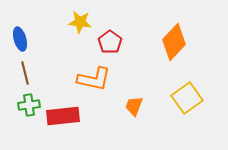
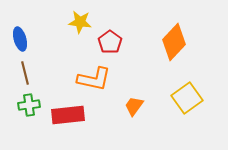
orange trapezoid: rotated 15 degrees clockwise
red rectangle: moved 5 px right, 1 px up
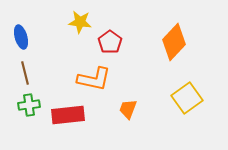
blue ellipse: moved 1 px right, 2 px up
orange trapezoid: moved 6 px left, 3 px down; rotated 15 degrees counterclockwise
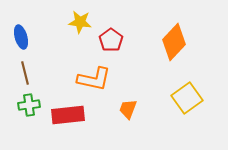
red pentagon: moved 1 px right, 2 px up
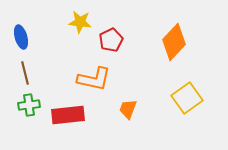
red pentagon: rotated 10 degrees clockwise
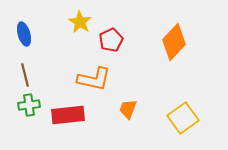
yellow star: rotated 25 degrees clockwise
blue ellipse: moved 3 px right, 3 px up
brown line: moved 2 px down
yellow square: moved 4 px left, 20 px down
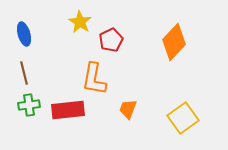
brown line: moved 1 px left, 2 px up
orange L-shape: rotated 88 degrees clockwise
red rectangle: moved 5 px up
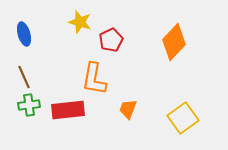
yellow star: rotated 15 degrees counterclockwise
brown line: moved 4 px down; rotated 10 degrees counterclockwise
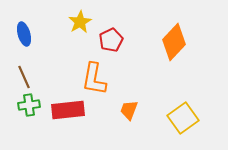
yellow star: rotated 25 degrees clockwise
orange trapezoid: moved 1 px right, 1 px down
